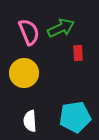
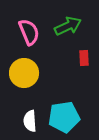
green arrow: moved 7 px right, 2 px up
red rectangle: moved 6 px right, 5 px down
cyan pentagon: moved 11 px left
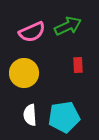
pink semicircle: moved 3 px right; rotated 88 degrees clockwise
red rectangle: moved 6 px left, 7 px down
white semicircle: moved 6 px up
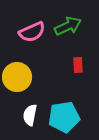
yellow circle: moved 7 px left, 4 px down
white semicircle: rotated 15 degrees clockwise
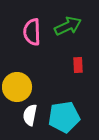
pink semicircle: rotated 112 degrees clockwise
yellow circle: moved 10 px down
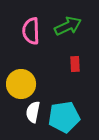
pink semicircle: moved 1 px left, 1 px up
red rectangle: moved 3 px left, 1 px up
yellow circle: moved 4 px right, 3 px up
white semicircle: moved 3 px right, 3 px up
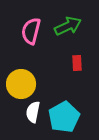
pink semicircle: rotated 16 degrees clockwise
red rectangle: moved 2 px right, 1 px up
cyan pentagon: rotated 20 degrees counterclockwise
